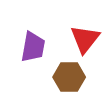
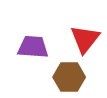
purple trapezoid: rotated 96 degrees counterclockwise
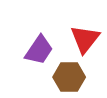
purple trapezoid: moved 6 px right, 3 px down; rotated 120 degrees clockwise
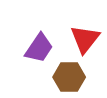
purple trapezoid: moved 2 px up
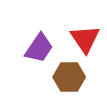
red triangle: rotated 12 degrees counterclockwise
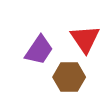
purple trapezoid: moved 2 px down
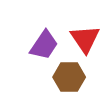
purple trapezoid: moved 5 px right, 5 px up
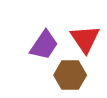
brown hexagon: moved 1 px right, 2 px up
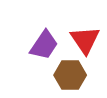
red triangle: moved 1 px down
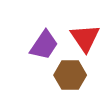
red triangle: moved 2 px up
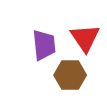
purple trapezoid: rotated 40 degrees counterclockwise
